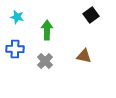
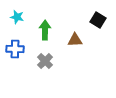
black square: moved 7 px right, 5 px down; rotated 21 degrees counterclockwise
green arrow: moved 2 px left
brown triangle: moved 9 px left, 16 px up; rotated 14 degrees counterclockwise
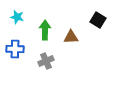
brown triangle: moved 4 px left, 3 px up
gray cross: moved 1 px right; rotated 21 degrees clockwise
